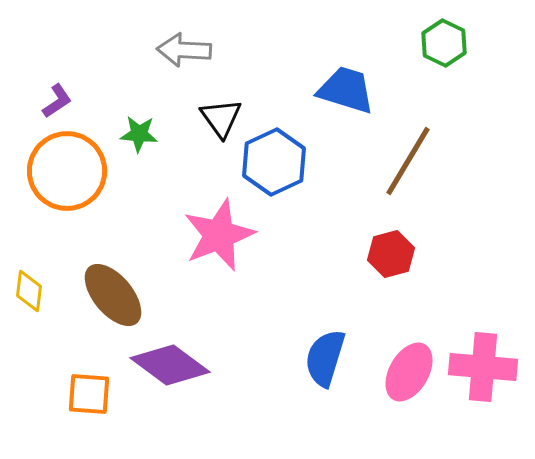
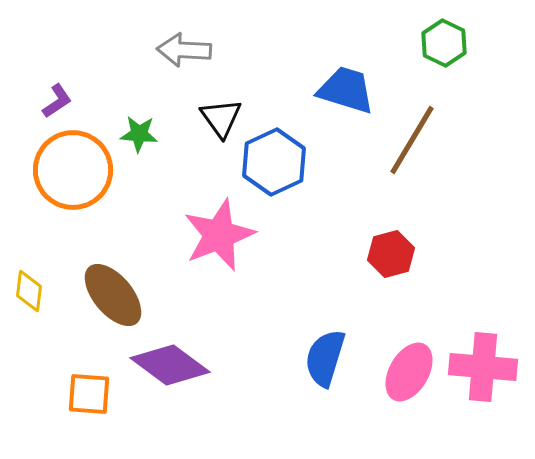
brown line: moved 4 px right, 21 px up
orange circle: moved 6 px right, 1 px up
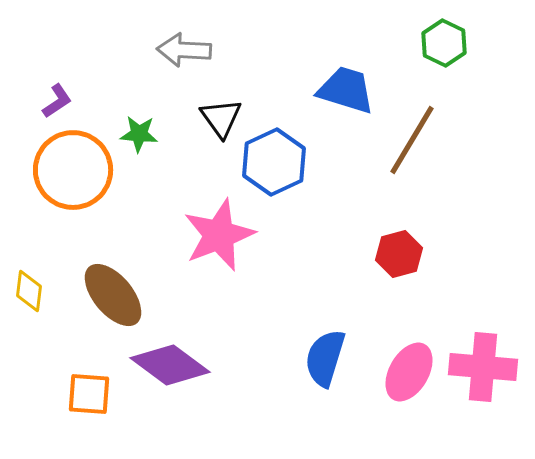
red hexagon: moved 8 px right
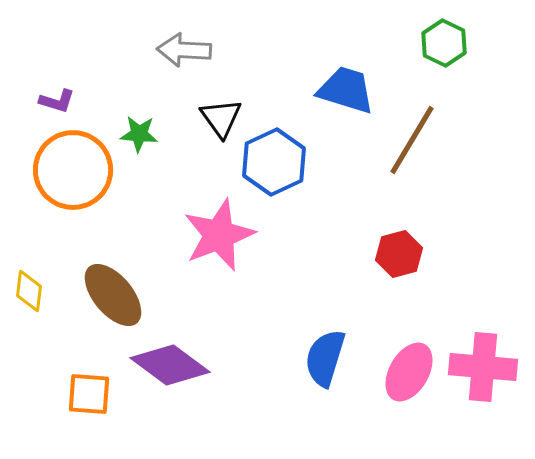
purple L-shape: rotated 51 degrees clockwise
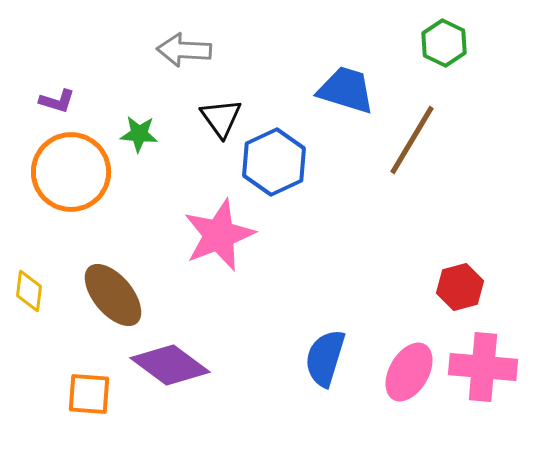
orange circle: moved 2 px left, 2 px down
red hexagon: moved 61 px right, 33 px down
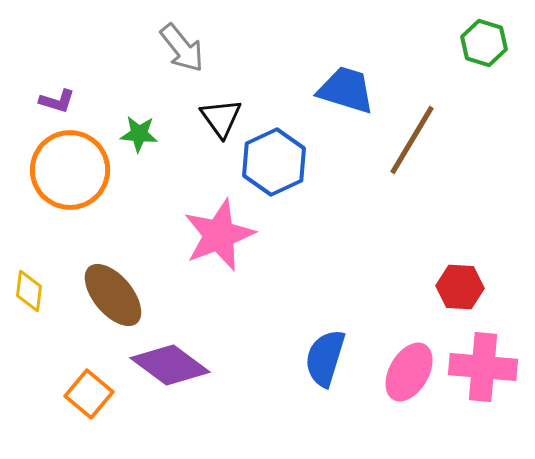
green hexagon: moved 40 px right; rotated 9 degrees counterclockwise
gray arrow: moved 2 px left, 2 px up; rotated 132 degrees counterclockwise
orange circle: moved 1 px left, 2 px up
red hexagon: rotated 18 degrees clockwise
orange square: rotated 36 degrees clockwise
